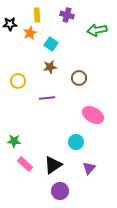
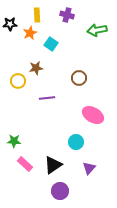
brown star: moved 14 px left, 1 px down
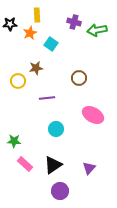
purple cross: moved 7 px right, 7 px down
cyan circle: moved 20 px left, 13 px up
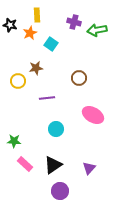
black star: moved 1 px down; rotated 16 degrees clockwise
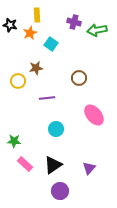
pink ellipse: moved 1 px right; rotated 20 degrees clockwise
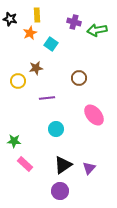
black star: moved 6 px up
black triangle: moved 10 px right
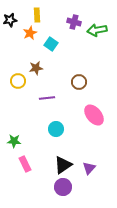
black star: moved 1 px down; rotated 24 degrees counterclockwise
brown circle: moved 4 px down
pink rectangle: rotated 21 degrees clockwise
purple circle: moved 3 px right, 4 px up
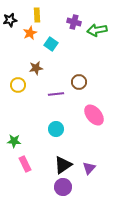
yellow circle: moved 4 px down
purple line: moved 9 px right, 4 px up
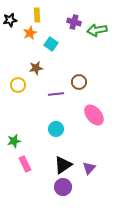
green star: rotated 16 degrees counterclockwise
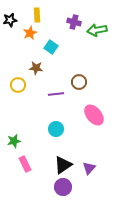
cyan square: moved 3 px down
brown star: rotated 16 degrees clockwise
